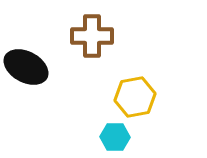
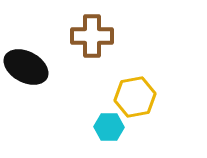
cyan hexagon: moved 6 px left, 10 px up
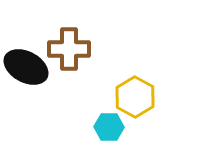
brown cross: moved 23 px left, 13 px down
yellow hexagon: rotated 21 degrees counterclockwise
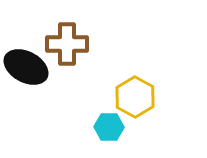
brown cross: moved 2 px left, 5 px up
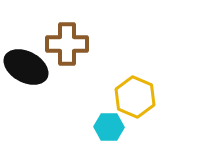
yellow hexagon: rotated 6 degrees counterclockwise
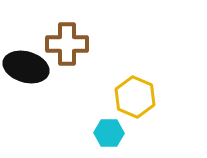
black ellipse: rotated 12 degrees counterclockwise
cyan hexagon: moved 6 px down
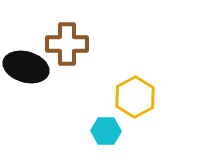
yellow hexagon: rotated 9 degrees clockwise
cyan hexagon: moved 3 px left, 2 px up
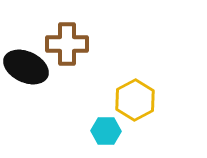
black ellipse: rotated 9 degrees clockwise
yellow hexagon: moved 3 px down
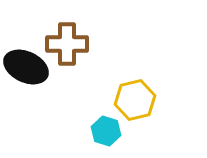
yellow hexagon: rotated 15 degrees clockwise
cyan hexagon: rotated 16 degrees clockwise
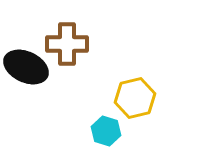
yellow hexagon: moved 2 px up
